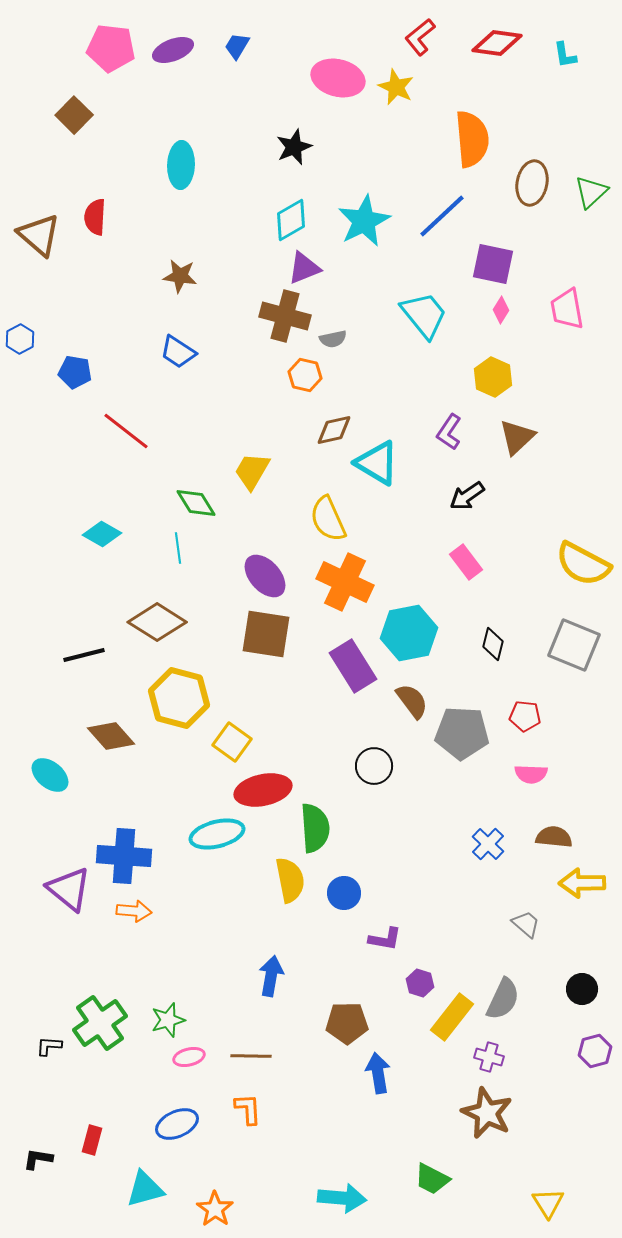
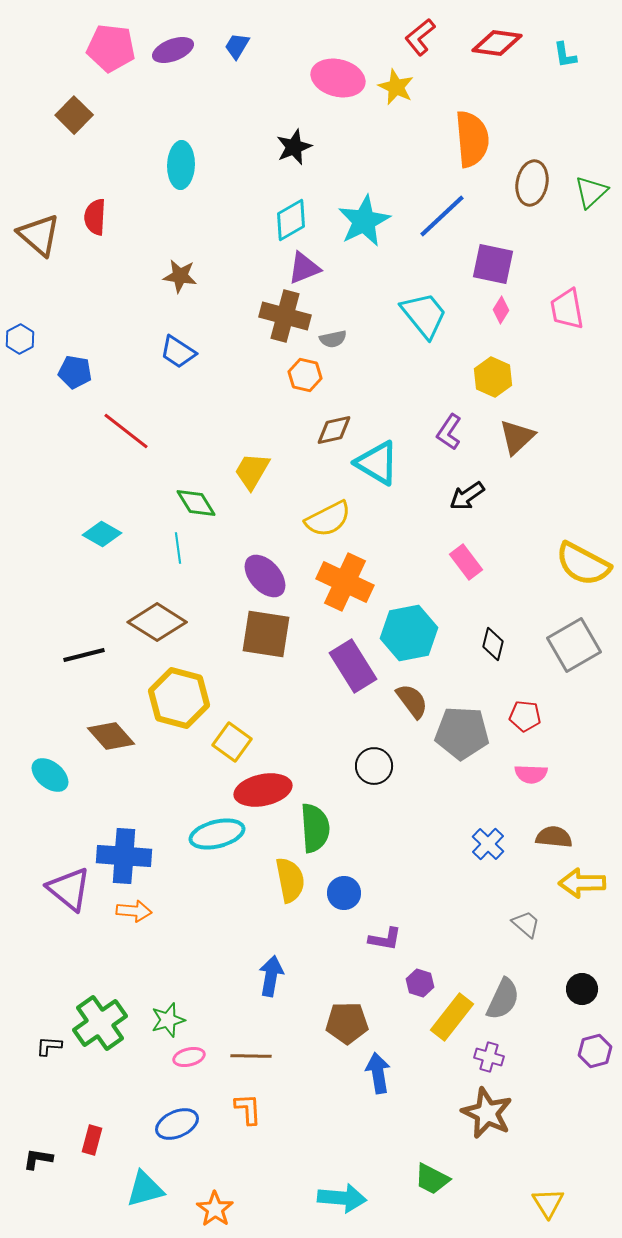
yellow semicircle at (328, 519): rotated 93 degrees counterclockwise
gray square at (574, 645): rotated 38 degrees clockwise
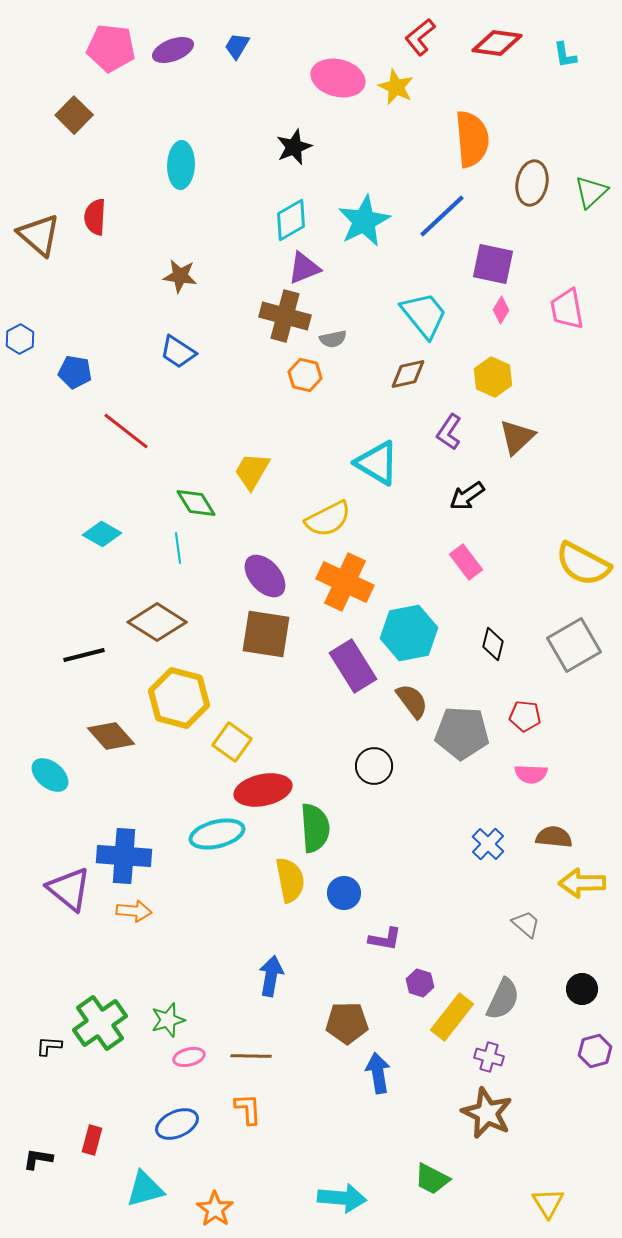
brown diamond at (334, 430): moved 74 px right, 56 px up
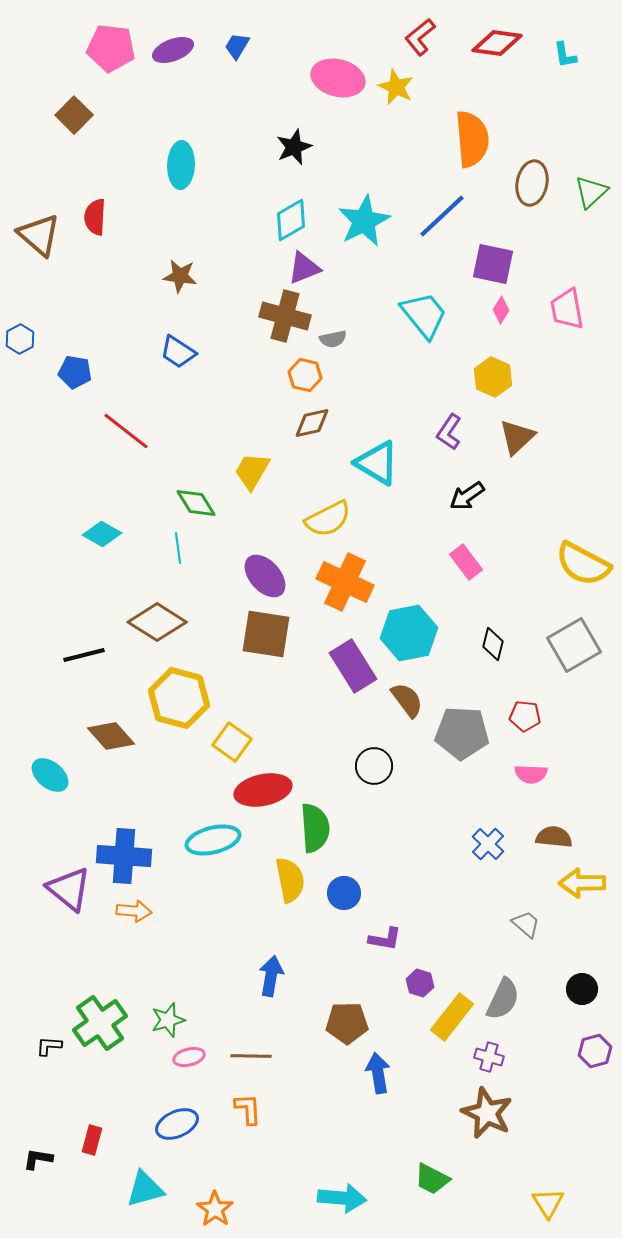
brown diamond at (408, 374): moved 96 px left, 49 px down
brown semicircle at (412, 701): moved 5 px left, 1 px up
cyan ellipse at (217, 834): moved 4 px left, 6 px down
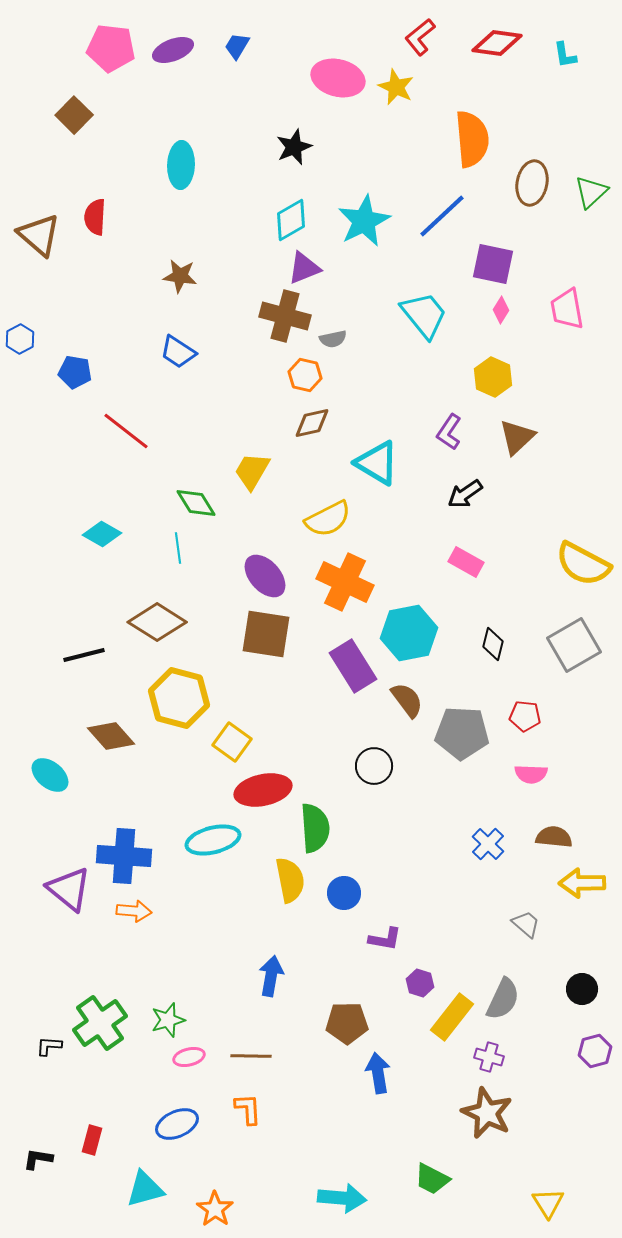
black arrow at (467, 496): moved 2 px left, 2 px up
pink rectangle at (466, 562): rotated 24 degrees counterclockwise
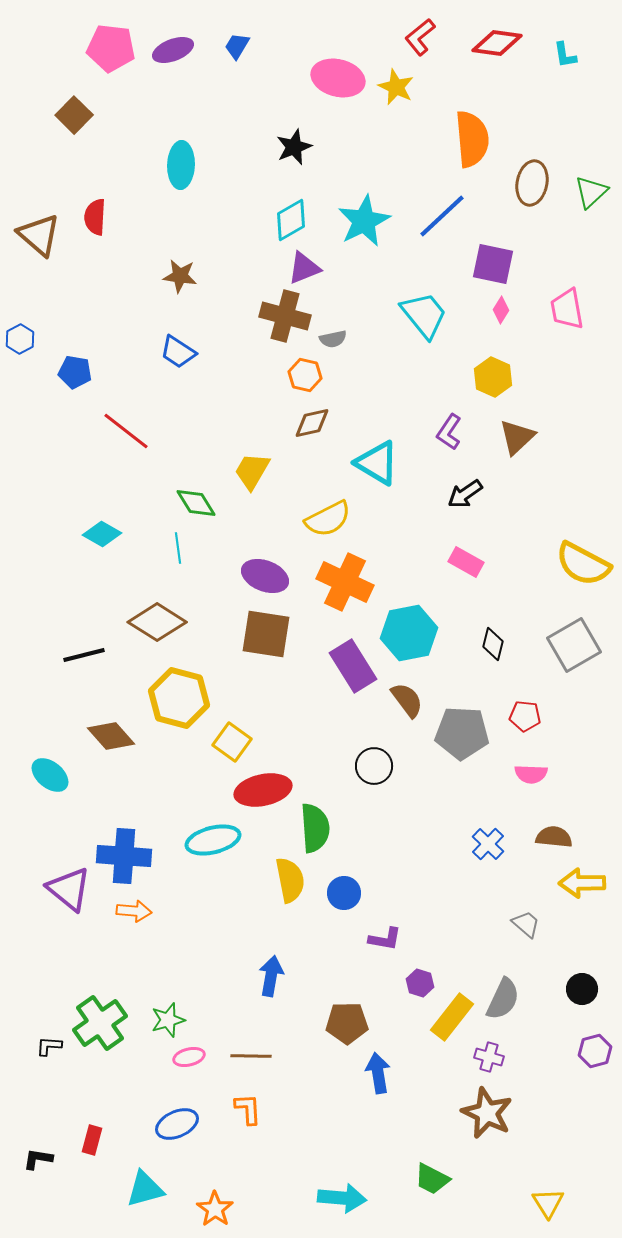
purple ellipse at (265, 576): rotated 27 degrees counterclockwise
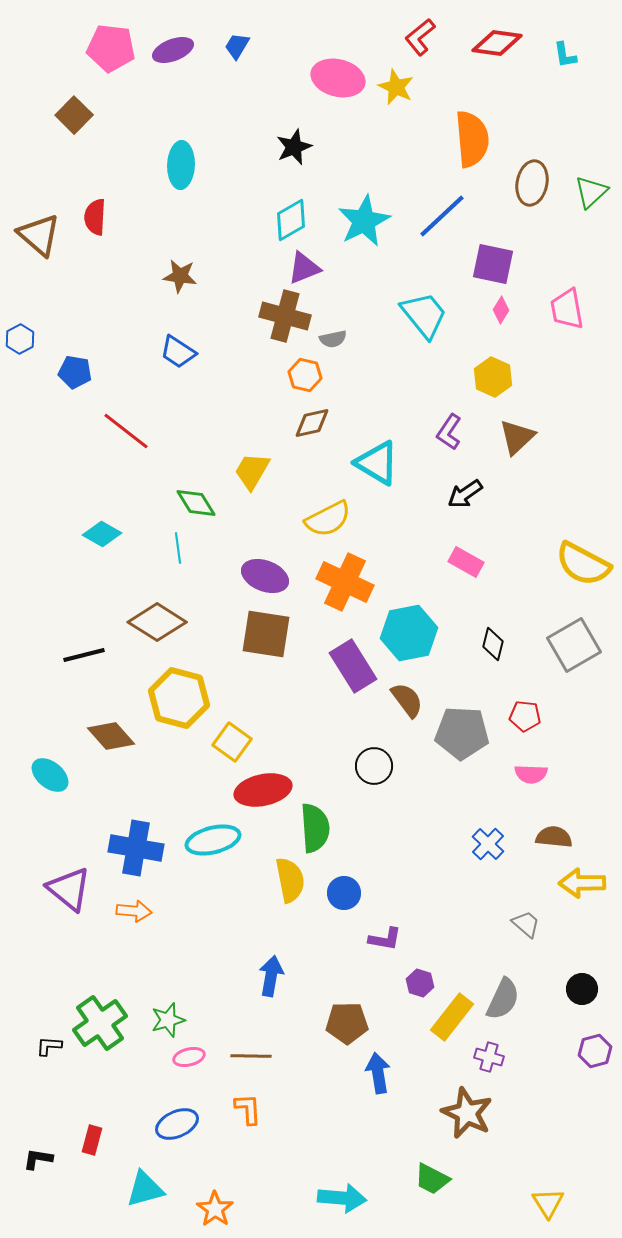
blue cross at (124, 856): moved 12 px right, 8 px up; rotated 6 degrees clockwise
brown star at (487, 1113): moved 20 px left
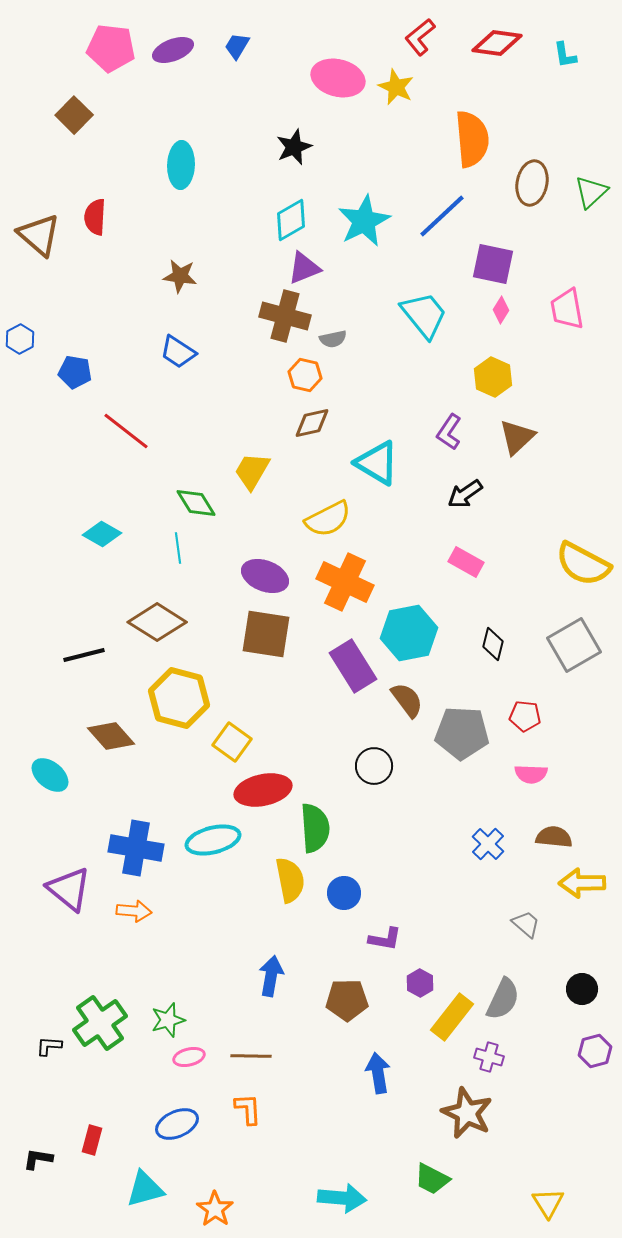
purple hexagon at (420, 983): rotated 12 degrees clockwise
brown pentagon at (347, 1023): moved 23 px up
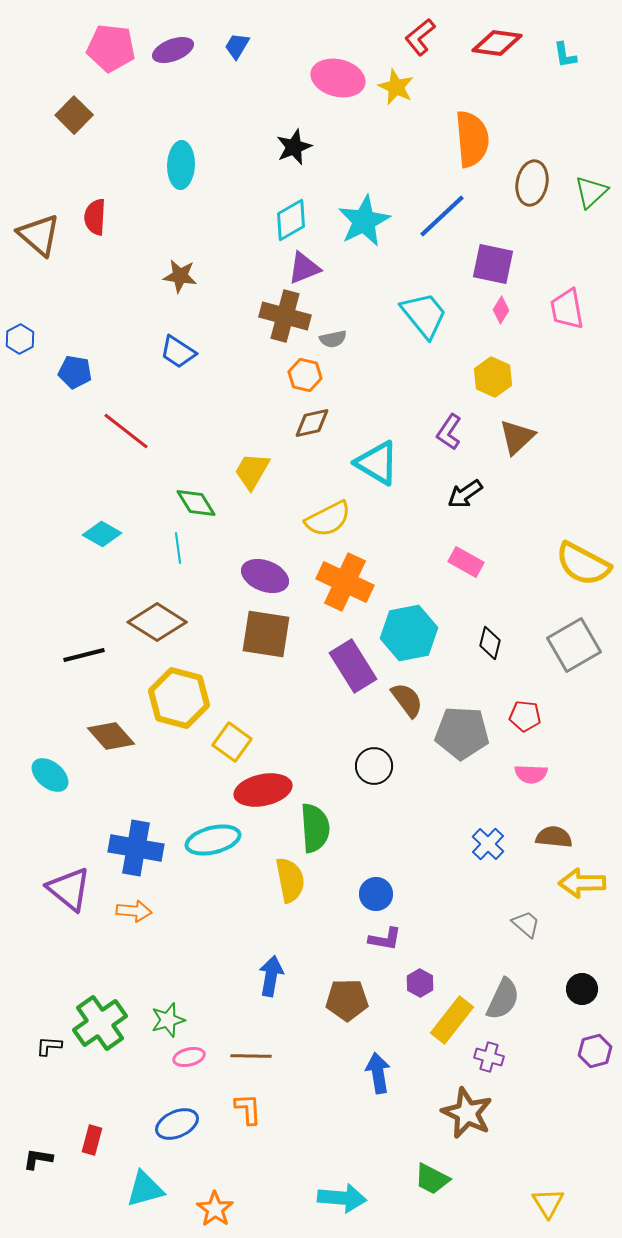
black diamond at (493, 644): moved 3 px left, 1 px up
blue circle at (344, 893): moved 32 px right, 1 px down
yellow rectangle at (452, 1017): moved 3 px down
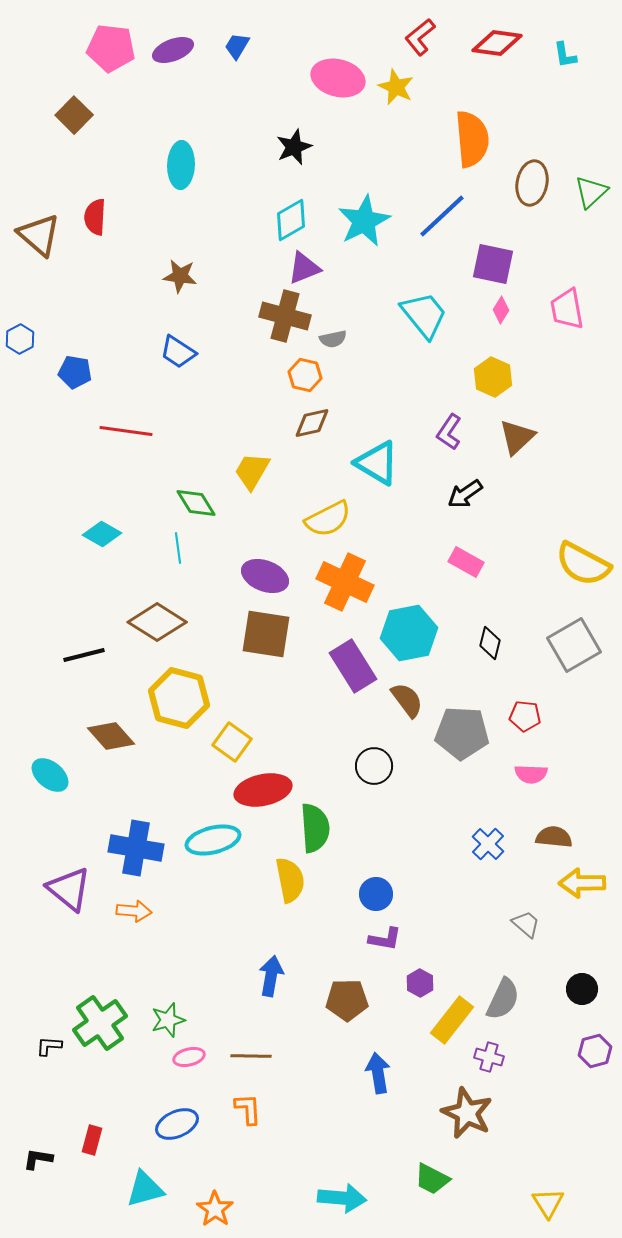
red line at (126, 431): rotated 30 degrees counterclockwise
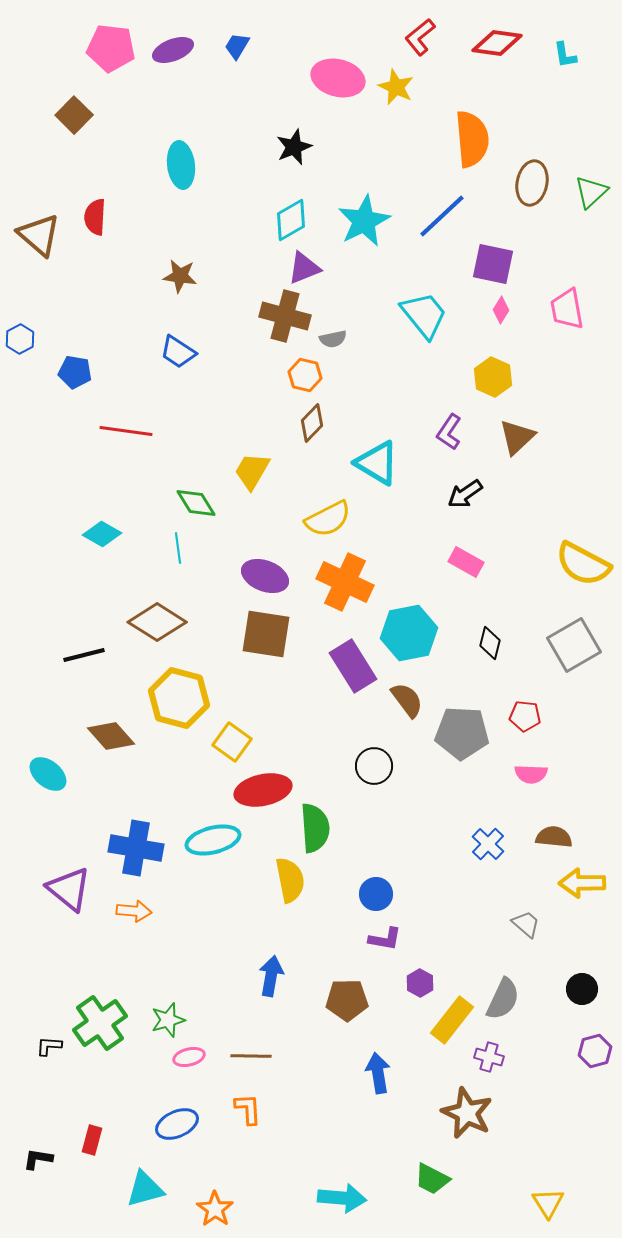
cyan ellipse at (181, 165): rotated 9 degrees counterclockwise
brown diamond at (312, 423): rotated 33 degrees counterclockwise
cyan ellipse at (50, 775): moved 2 px left, 1 px up
